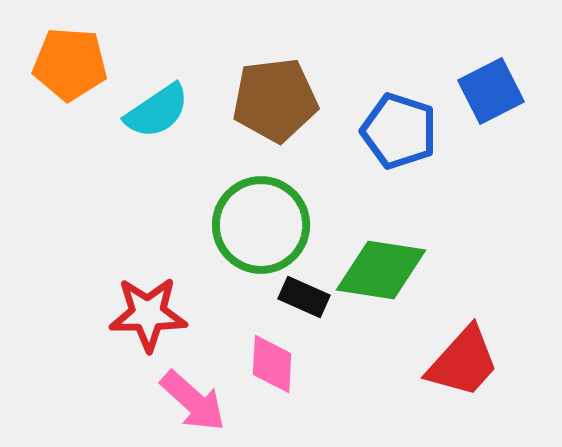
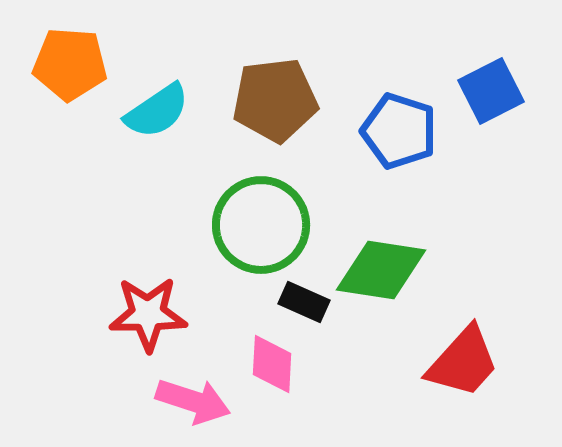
black rectangle: moved 5 px down
pink arrow: rotated 24 degrees counterclockwise
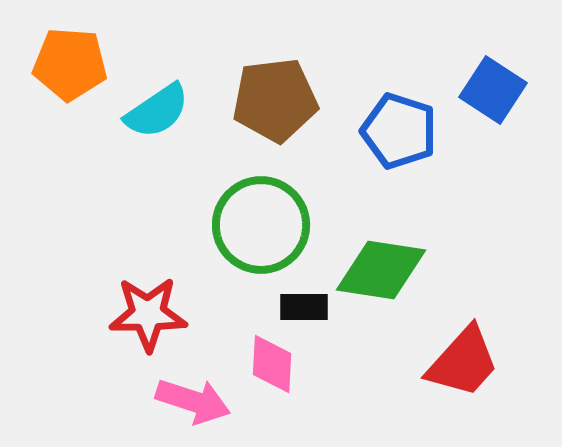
blue square: moved 2 px right, 1 px up; rotated 30 degrees counterclockwise
black rectangle: moved 5 px down; rotated 24 degrees counterclockwise
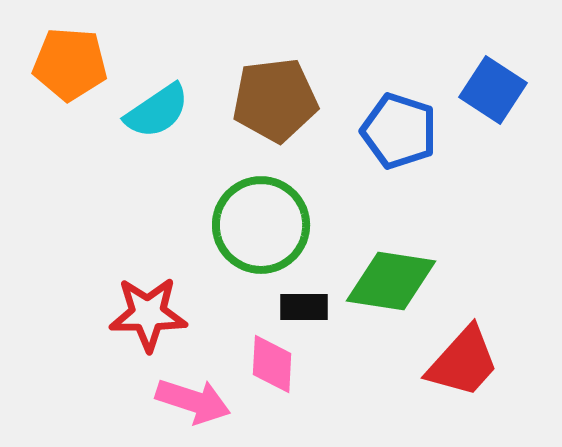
green diamond: moved 10 px right, 11 px down
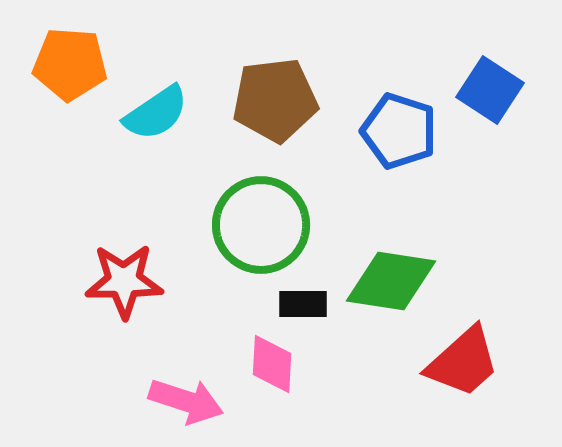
blue square: moved 3 px left
cyan semicircle: moved 1 px left, 2 px down
black rectangle: moved 1 px left, 3 px up
red star: moved 24 px left, 33 px up
red trapezoid: rotated 6 degrees clockwise
pink arrow: moved 7 px left
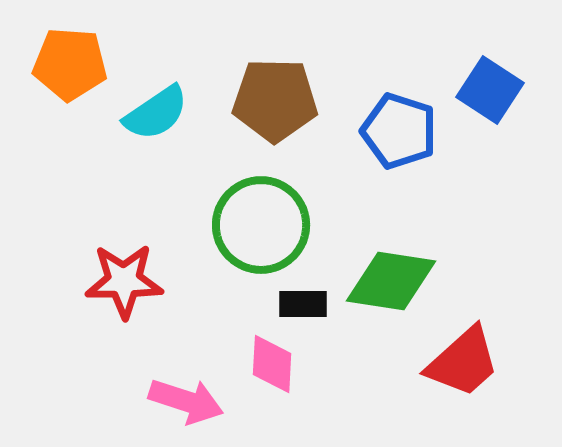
brown pentagon: rotated 8 degrees clockwise
